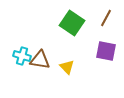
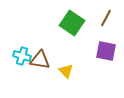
yellow triangle: moved 1 px left, 4 px down
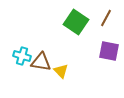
green square: moved 4 px right, 1 px up
purple square: moved 3 px right
brown triangle: moved 1 px right, 2 px down
yellow triangle: moved 5 px left
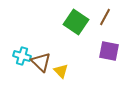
brown line: moved 1 px left, 1 px up
brown triangle: rotated 35 degrees clockwise
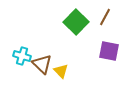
green square: rotated 10 degrees clockwise
brown triangle: moved 1 px right, 2 px down
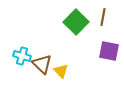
brown line: moved 2 px left; rotated 18 degrees counterclockwise
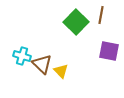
brown line: moved 2 px left, 2 px up
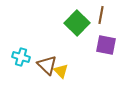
green square: moved 1 px right, 1 px down
purple square: moved 3 px left, 6 px up
cyan cross: moved 1 px left, 1 px down
brown triangle: moved 5 px right, 1 px down
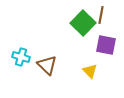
green square: moved 6 px right
yellow triangle: moved 29 px right
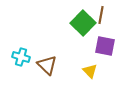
purple square: moved 1 px left, 1 px down
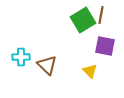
green square: moved 3 px up; rotated 15 degrees clockwise
cyan cross: rotated 18 degrees counterclockwise
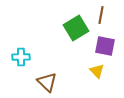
green square: moved 7 px left, 8 px down
brown triangle: moved 17 px down
yellow triangle: moved 7 px right
